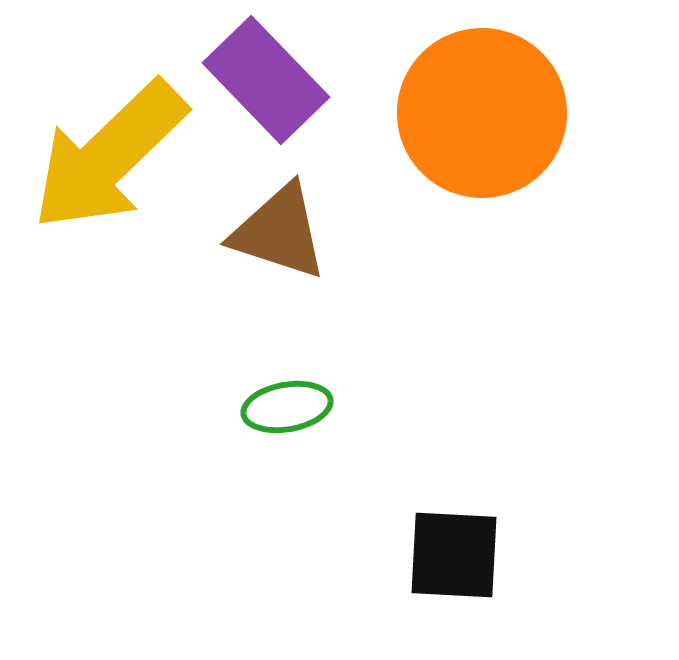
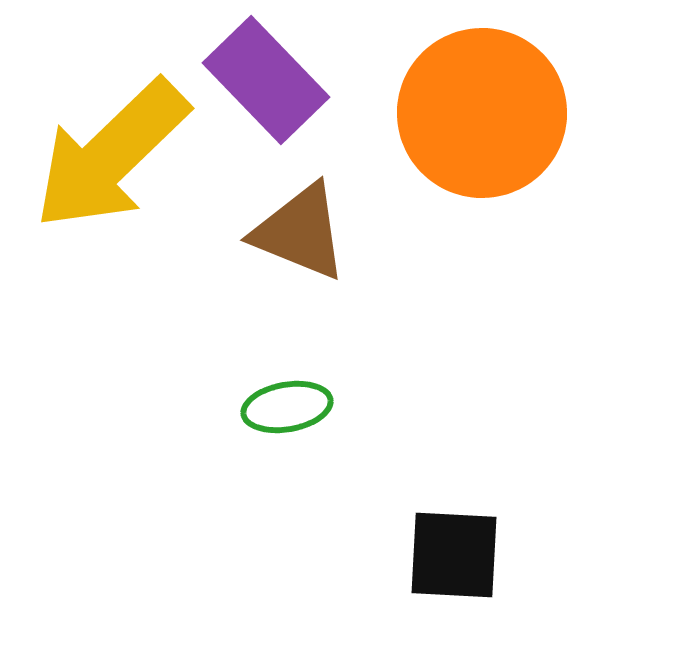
yellow arrow: moved 2 px right, 1 px up
brown triangle: moved 21 px right; rotated 4 degrees clockwise
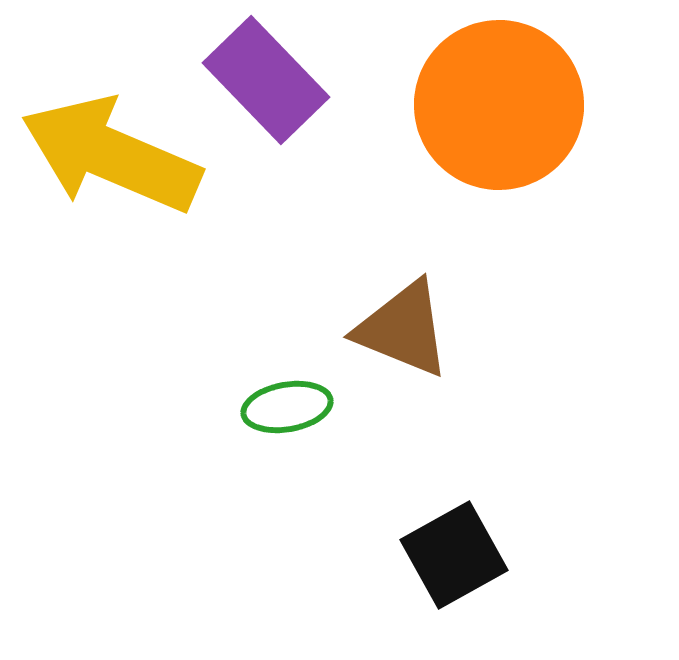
orange circle: moved 17 px right, 8 px up
yellow arrow: rotated 67 degrees clockwise
brown triangle: moved 103 px right, 97 px down
black square: rotated 32 degrees counterclockwise
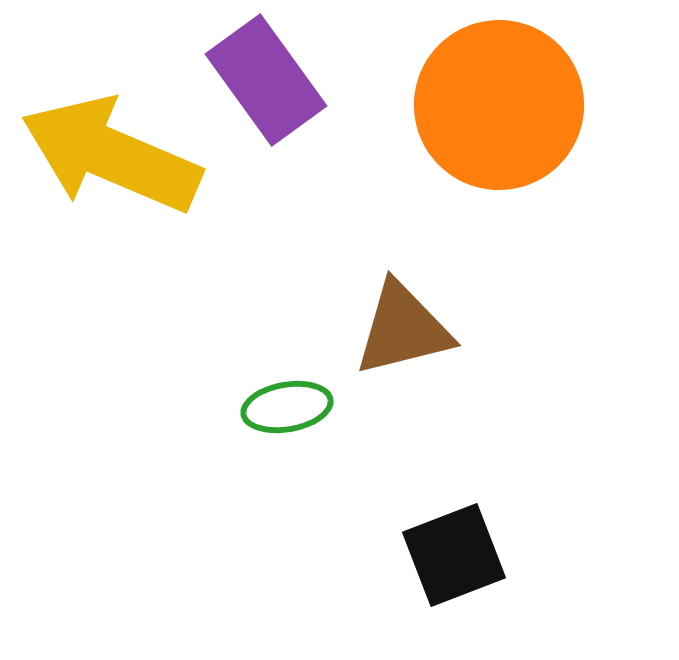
purple rectangle: rotated 8 degrees clockwise
brown triangle: rotated 36 degrees counterclockwise
black square: rotated 8 degrees clockwise
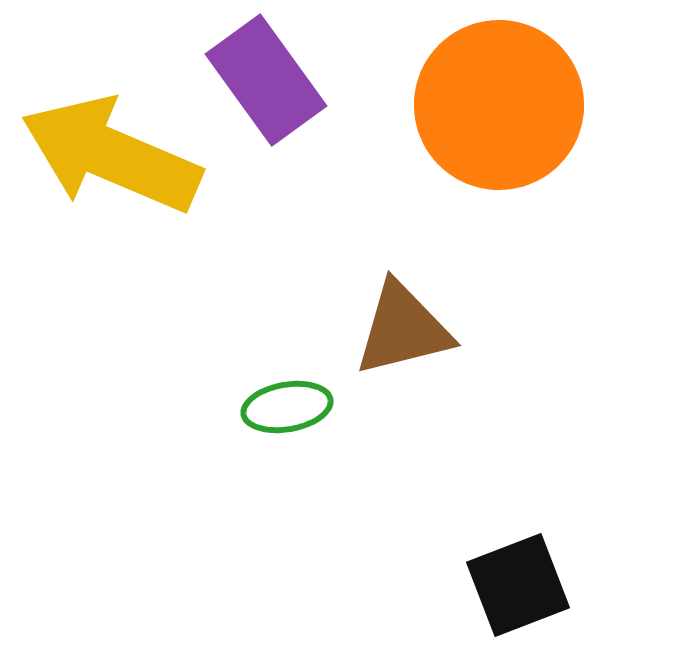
black square: moved 64 px right, 30 px down
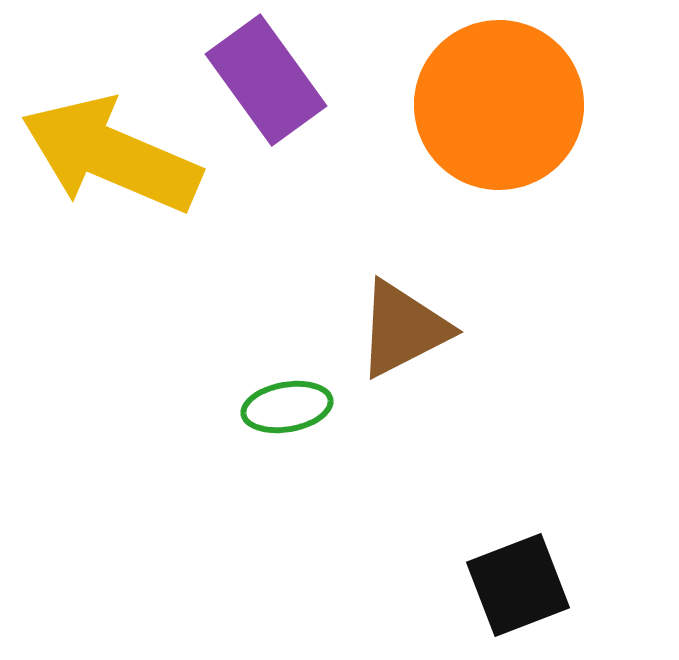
brown triangle: rotated 13 degrees counterclockwise
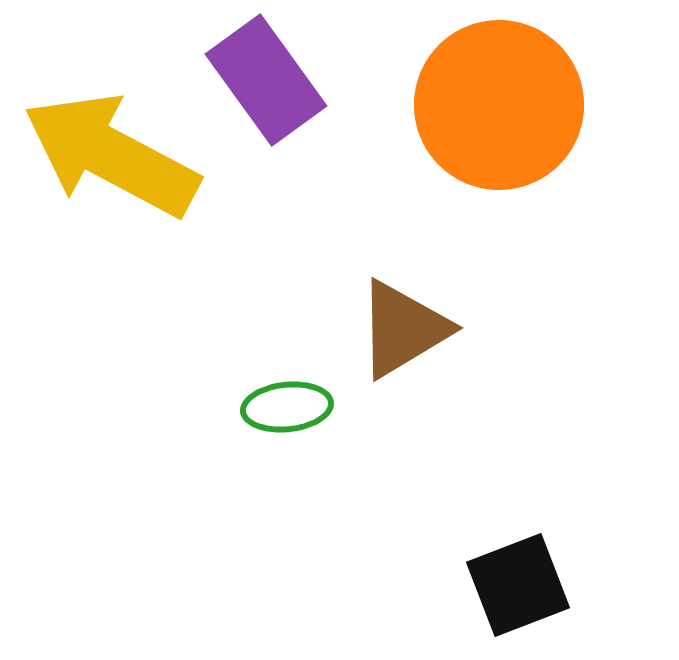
yellow arrow: rotated 5 degrees clockwise
brown triangle: rotated 4 degrees counterclockwise
green ellipse: rotated 4 degrees clockwise
